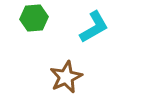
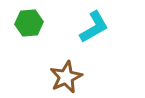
green hexagon: moved 5 px left, 5 px down
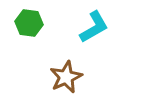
green hexagon: rotated 12 degrees clockwise
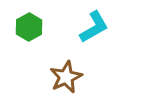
green hexagon: moved 4 px down; rotated 24 degrees clockwise
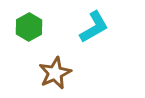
brown star: moved 11 px left, 4 px up
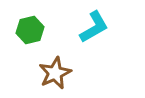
green hexagon: moved 1 px right, 3 px down; rotated 16 degrees clockwise
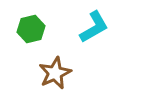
green hexagon: moved 1 px right, 1 px up
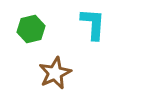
cyan L-shape: moved 1 px left, 3 px up; rotated 56 degrees counterclockwise
